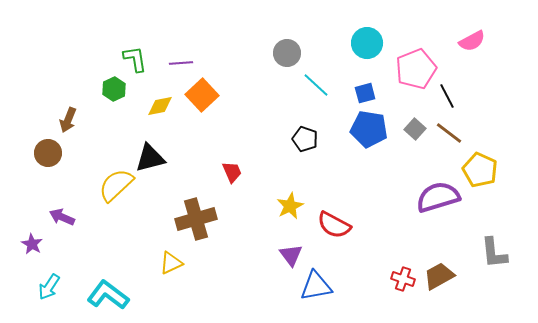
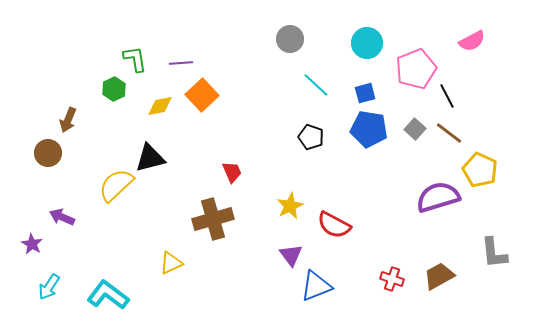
gray circle: moved 3 px right, 14 px up
black pentagon: moved 6 px right, 2 px up
brown cross: moved 17 px right
red cross: moved 11 px left
blue triangle: rotated 12 degrees counterclockwise
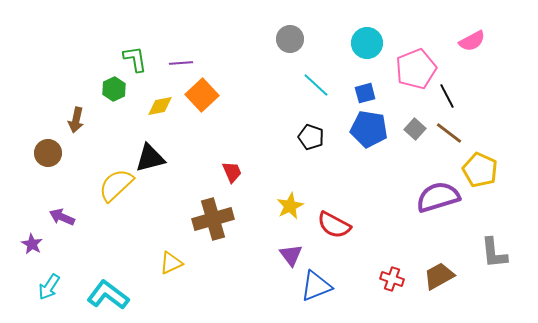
brown arrow: moved 8 px right; rotated 10 degrees counterclockwise
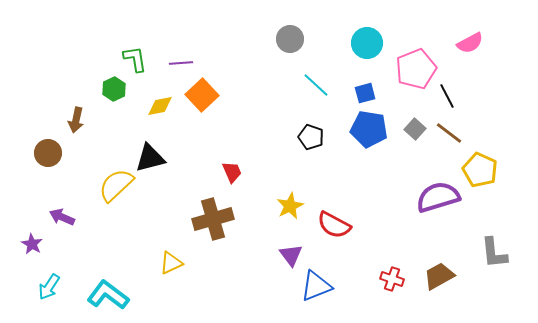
pink semicircle: moved 2 px left, 2 px down
